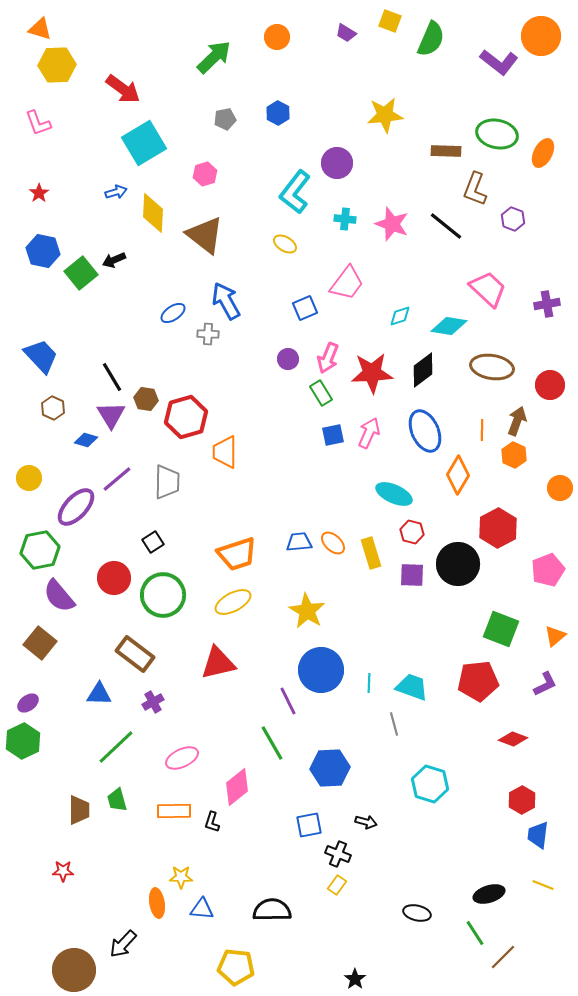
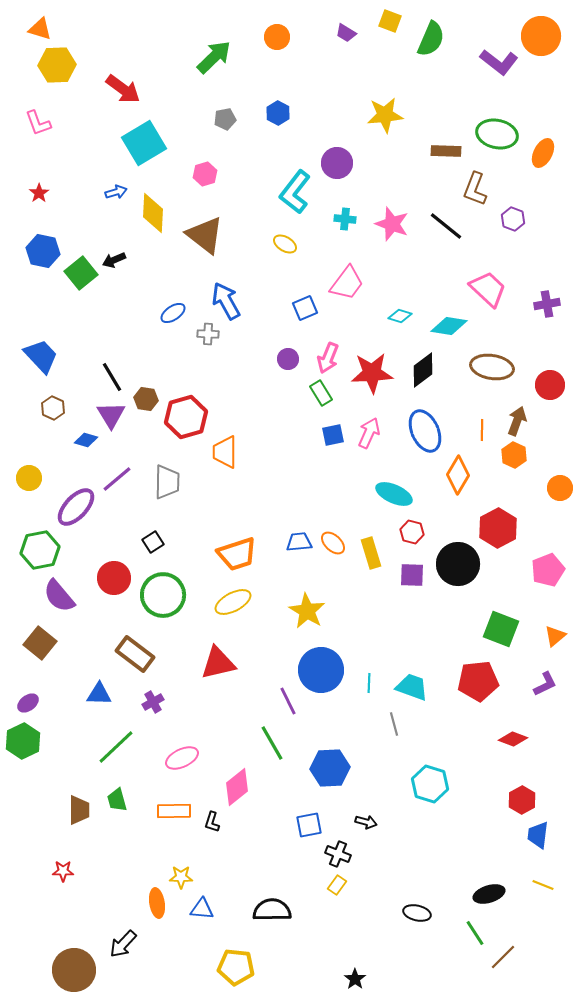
cyan diamond at (400, 316): rotated 35 degrees clockwise
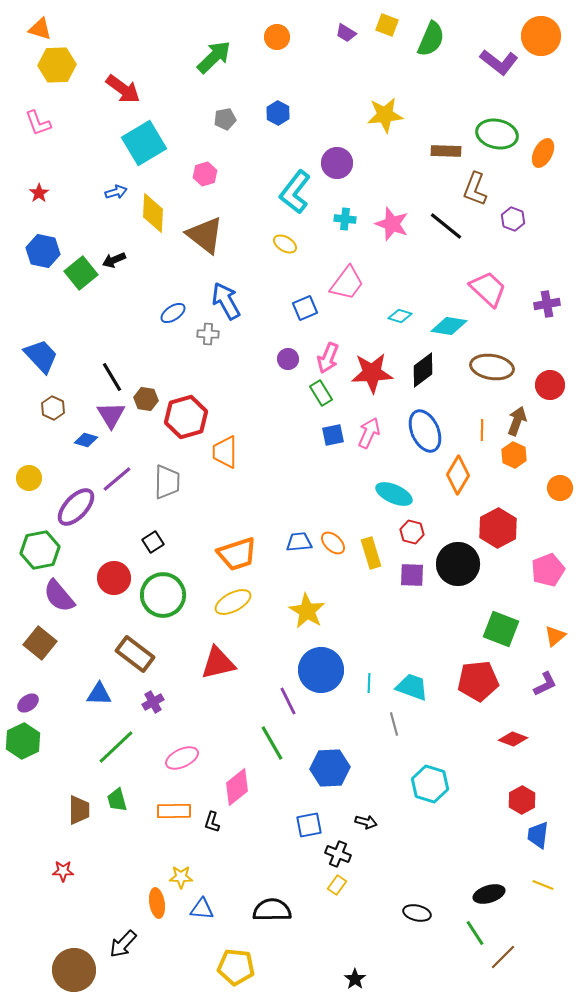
yellow square at (390, 21): moved 3 px left, 4 px down
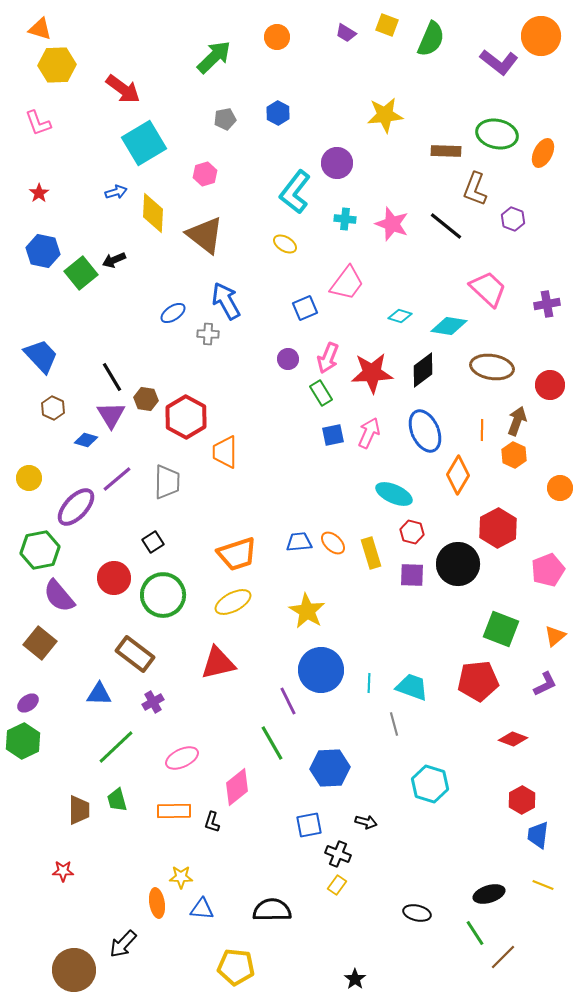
red hexagon at (186, 417): rotated 15 degrees counterclockwise
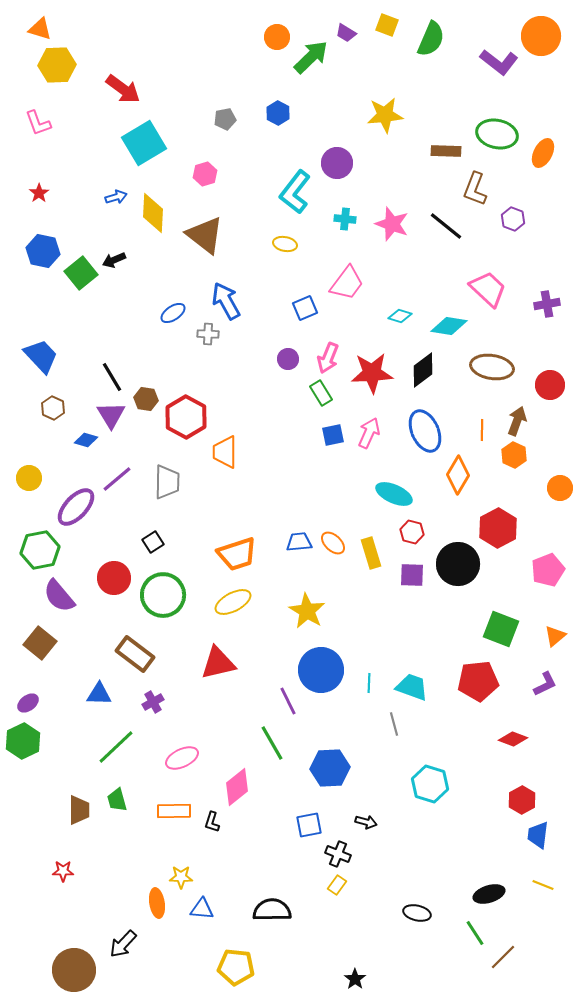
green arrow at (214, 57): moved 97 px right
blue arrow at (116, 192): moved 5 px down
yellow ellipse at (285, 244): rotated 20 degrees counterclockwise
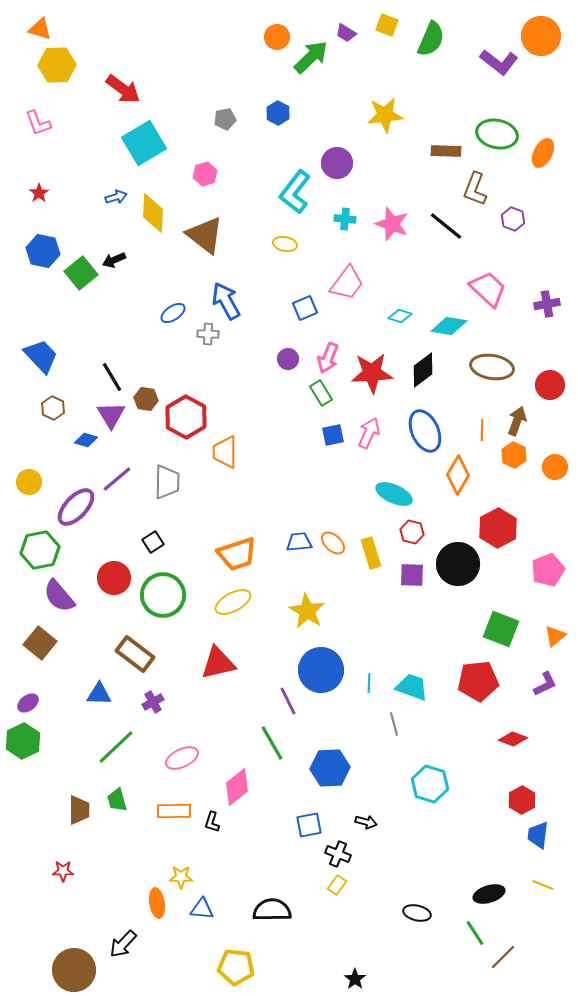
yellow circle at (29, 478): moved 4 px down
orange circle at (560, 488): moved 5 px left, 21 px up
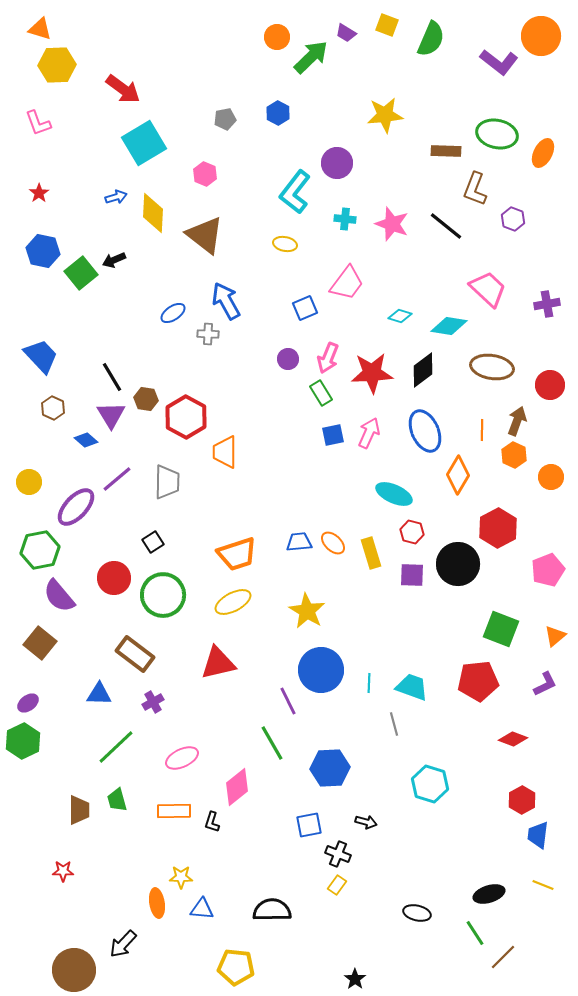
pink hexagon at (205, 174): rotated 20 degrees counterclockwise
blue diamond at (86, 440): rotated 25 degrees clockwise
orange circle at (555, 467): moved 4 px left, 10 px down
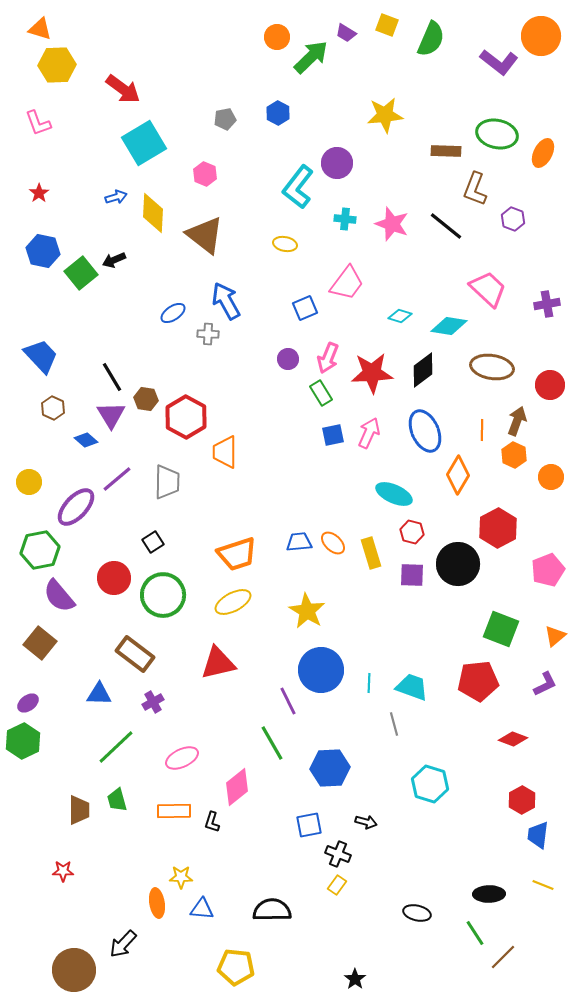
cyan L-shape at (295, 192): moved 3 px right, 5 px up
black ellipse at (489, 894): rotated 16 degrees clockwise
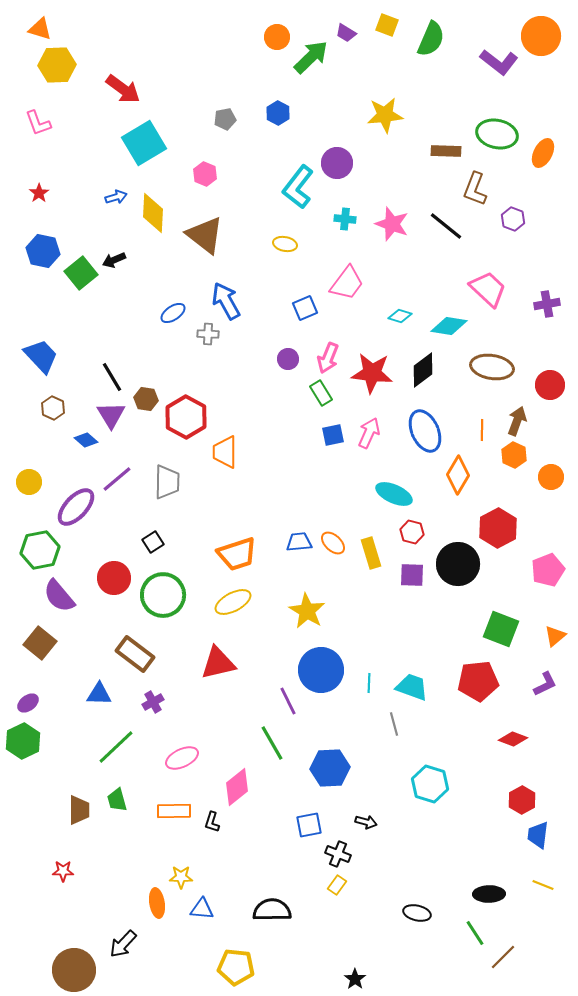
red star at (372, 373): rotated 9 degrees clockwise
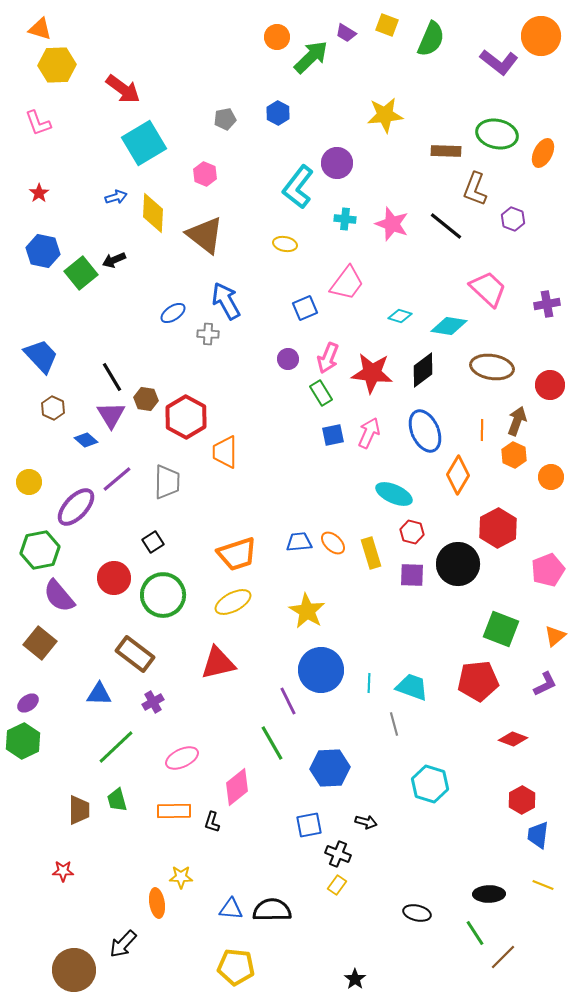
blue triangle at (202, 909): moved 29 px right
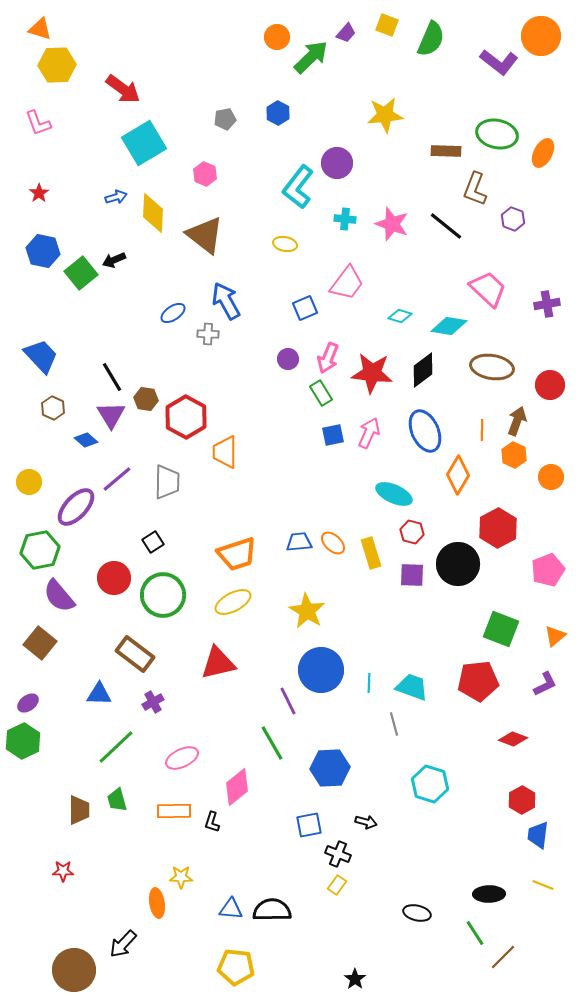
purple trapezoid at (346, 33): rotated 80 degrees counterclockwise
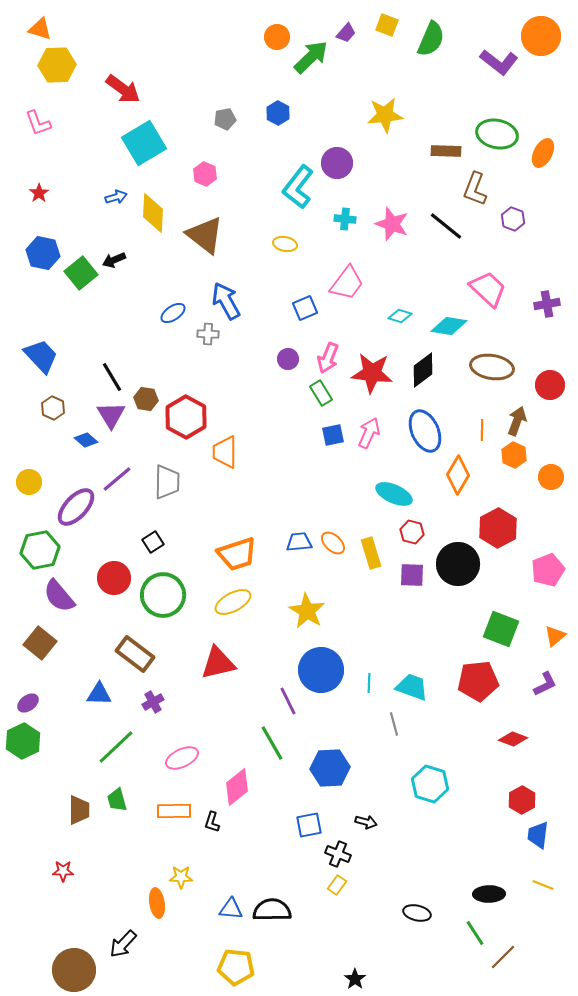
blue hexagon at (43, 251): moved 2 px down
